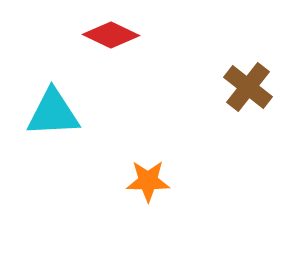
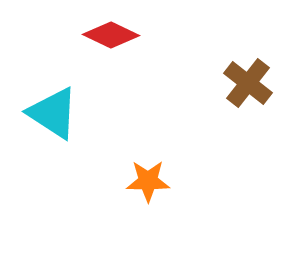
brown cross: moved 4 px up
cyan triangle: rotated 36 degrees clockwise
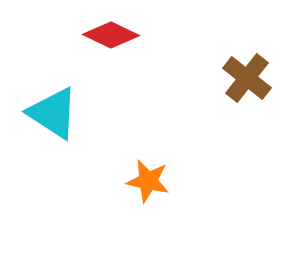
brown cross: moved 1 px left, 5 px up
orange star: rotated 12 degrees clockwise
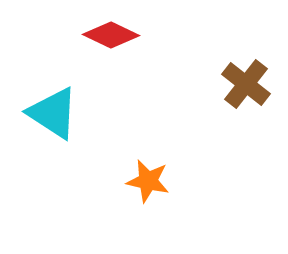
brown cross: moved 1 px left, 6 px down
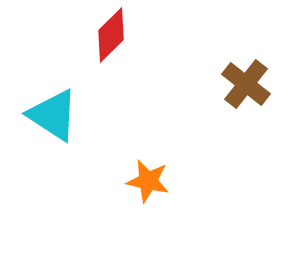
red diamond: rotated 70 degrees counterclockwise
cyan triangle: moved 2 px down
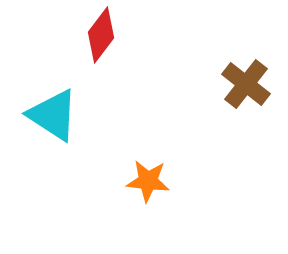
red diamond: moved 10 px left; rotated 8 degrees counterclockwise
orange star: rotated 6 degrees counterclockwise
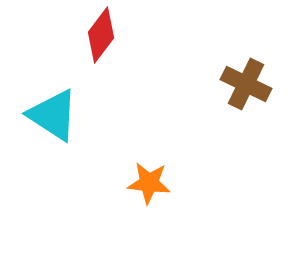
brown cross: rotated 12 degrees counterclockwise
orange star: moved 1 px right, 2 px down
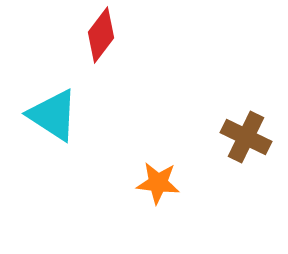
brown cross: moved 53 px down
orange star: moved 9 px right
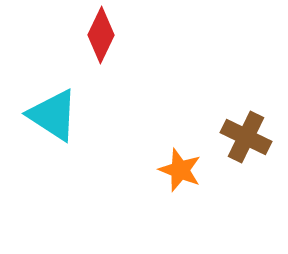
red diamond: rotated 12 degrees counterclockwise
orange star: moved 22 px right, 13 px up; rotated 15 degrees clockwise
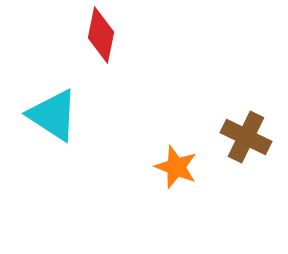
red diamond: rotated 14 degrees counterclockwise
orange star: moved 4 px left, 3 px up
